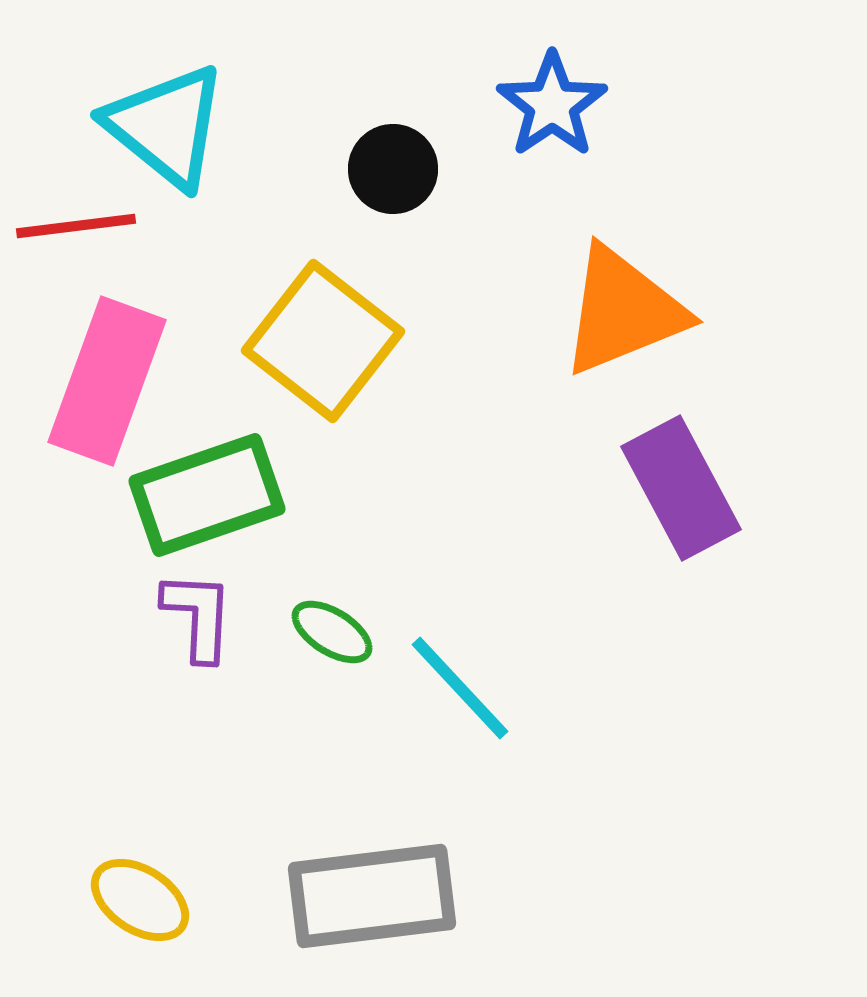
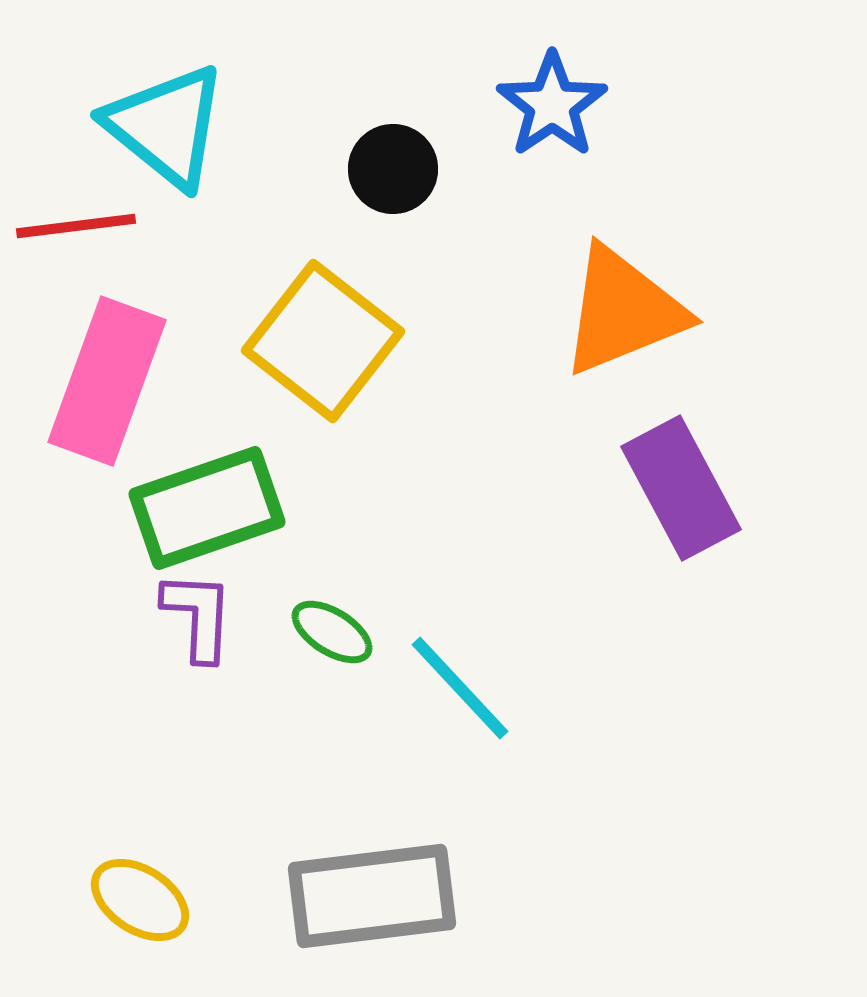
green rectangle: moved 13 px down
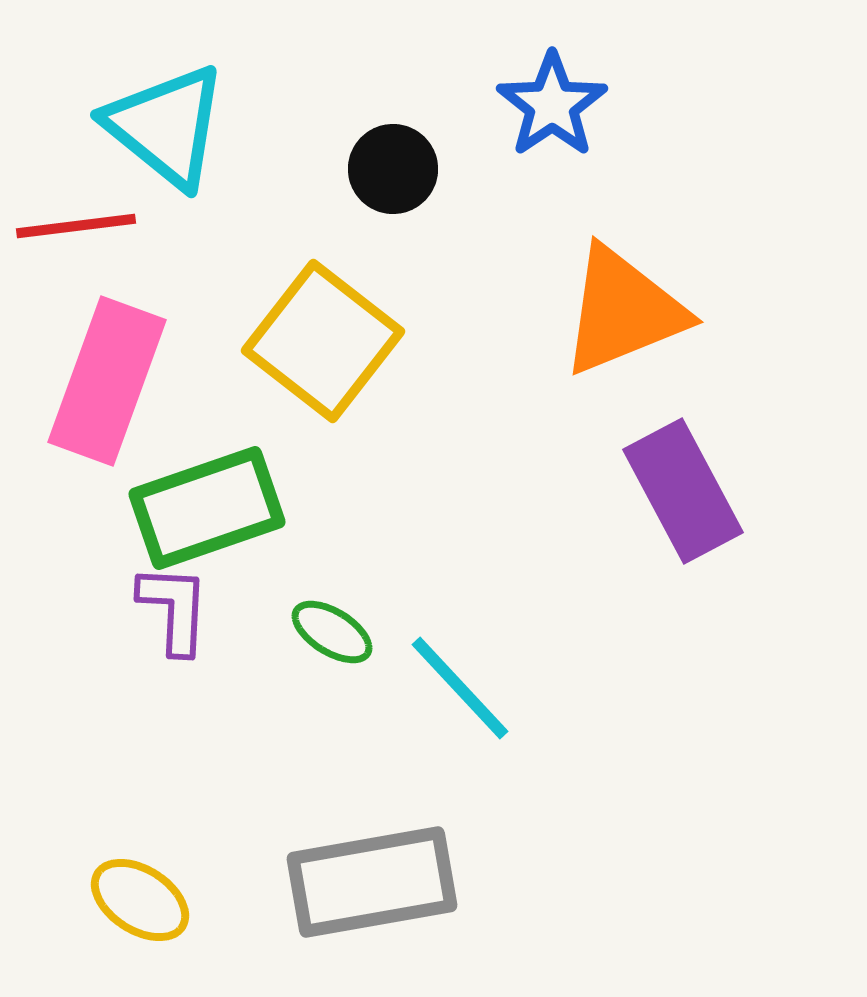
purple rectangle: moved 2 px right, 3 px down
purple L-shape: moved 24 px left, 7 px up
gray rectangle: moved 14 px up; rotated 3 degrees counterclockwise
